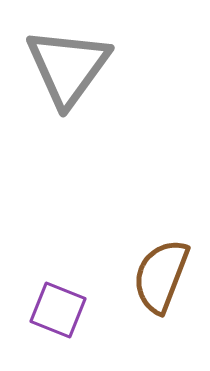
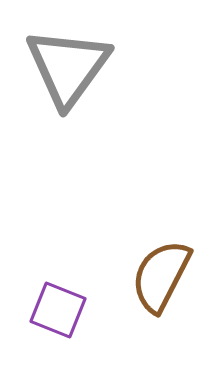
brown semicircle: rotated 6 degrees clockwise
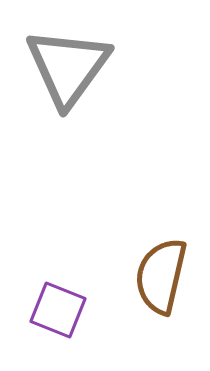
brown semicircle: rotated 14 degrees counterclockwise
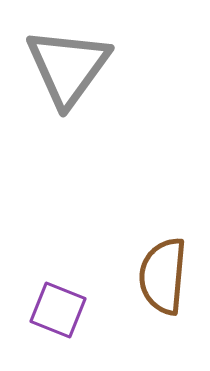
brown semicircle: moved 2 px right; rotated 8 degrees counterclockwise
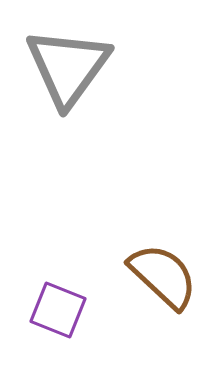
brown semicircle: rotated 128 degrees clockwise
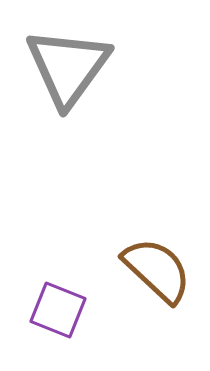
brown semicircle: moved 6 px left, 6 px up
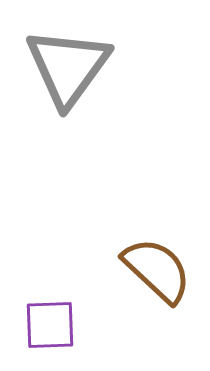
purple square: moved 8 px left, 15 px down; rotated 24 degrees counterclockwise
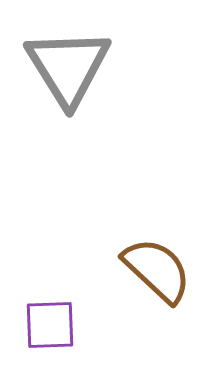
gray triangle: rotated 8 degrees counterclockwise
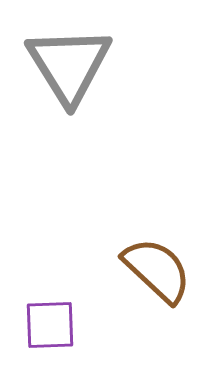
gray triangle: moved 1 px right, 2 px up
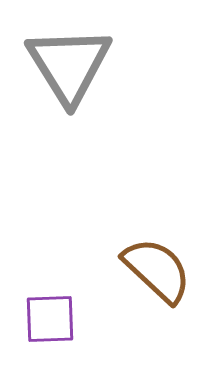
purple square: moved 6 px up
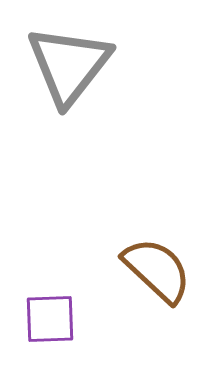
gray triangle: rotated 10 degrees clockwise
